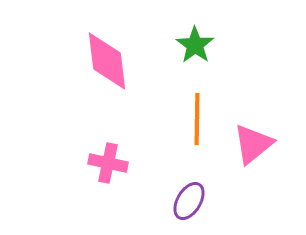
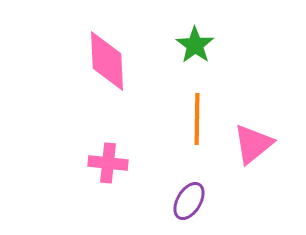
pink diamond: rotated 4 degrees clockwise
pink cross: rotated 6 degrees counterclockwise
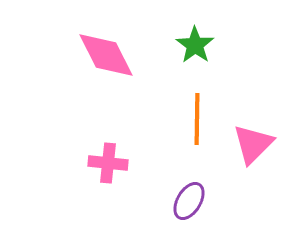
pink diamond: moved 1 px left, 6 px up; rotated 24 degrees counterclockwise
pink triangle: rotated 6 degrees counterclockwise
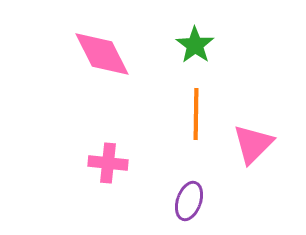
pink diamond: moved 4 px left, 1 px up
orange line: moved 1 px left, 5 px up
purple ellipse: rotated 12 degrees counterclockwise
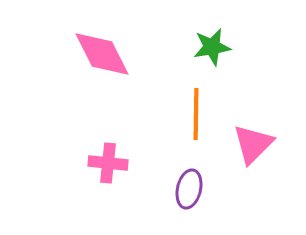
green star: moved 17 px right, 2 px down; rotated 27 degrees clockwise
purple ellipse: moved 12 px up; rotated 6 degrees counterclockwise
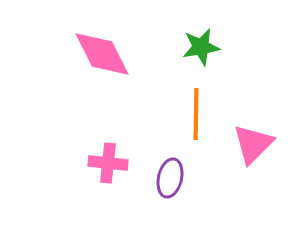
green star: moved 11 px left
purple ellipse: moved 19 px left, 11 px up
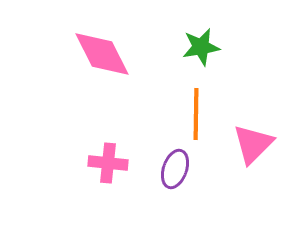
purple ellipse: moved 5 px right, 9 px up; rotated 6 degrees clockwise
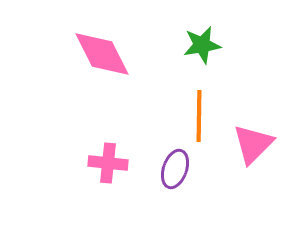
green star: moved 1 px right, 2 px up
orange line: moved 3 px right, 2 px down
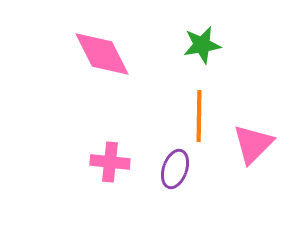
pink cross: moved 2 px right, 1 px up
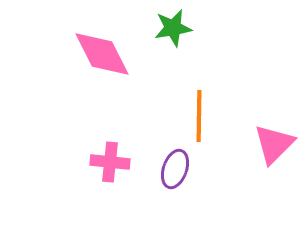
green star: moved 29 px left, 17 px up
pink triangle: moved 21 px right
